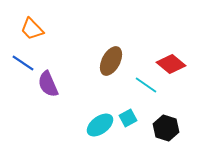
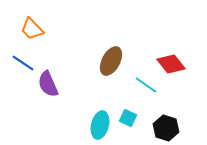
red diamond: rotated 12 degrees clockwise
cyan square: rotated 36 degrees counterclockwise
cyan ellipse: rotated 40 degrees counterclockwise
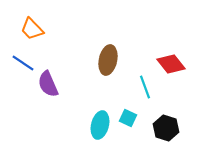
brown ellipse: moved 3 px left, 1 px up; rotated 16 degrees counterclockwise
cyan line: moved 1 px left, 2 px down; rotated 35 degrees clockwise
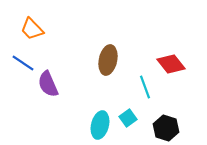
cyan square: rotated 30 degrees clockwise
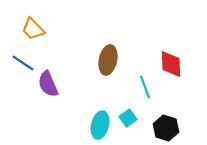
orange trapezoid: moved 1 px right
red diamond: rotated 36 degrees clockwise
